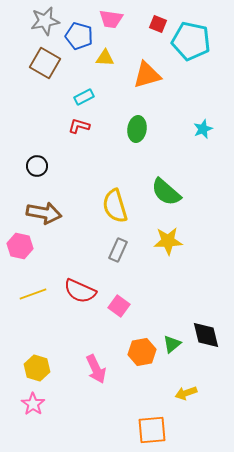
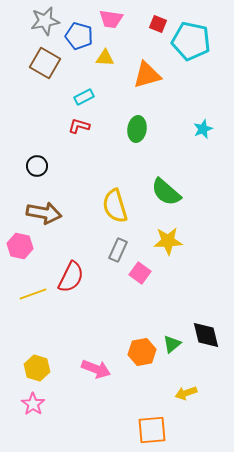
red semicircle: moved 9 px left, 14 px up; rotated 88 degrees counterclockwise
pink square: moved 21 px right, 33 px up
pink arrow: rotated 44 degrees counterclockwise
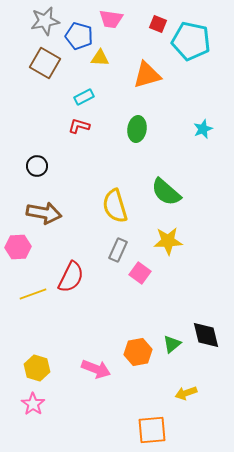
yellow triangle: moved 5 px left
pink hexagon: moved 2 px left, 1 px down; rotated 15 degrees counterclockwise
orange hexagon: moved 4 px left
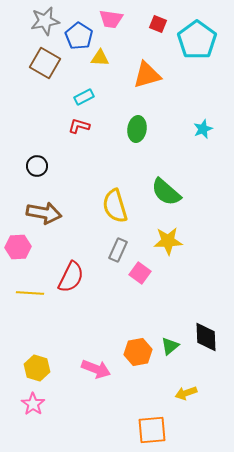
blue pentagon: rotated 16 degrees clockwise
cyan pentagon: moved 6 px right, 1 px up; rotated 24 degrees clockwise
yellow line: moved 3 px left, 1 px up; rotated 24 degrees clockwise
black diamond: moved 2 px down; rotated 12 degrees clockwise
green triangle: moved 2 px left, 2 px down
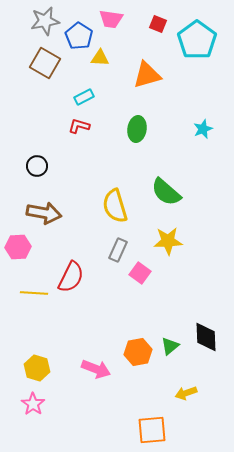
yellow line: moved 4 px right
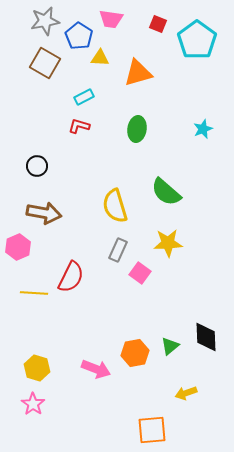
orange triangle: moved 9 px left, 2 px up
yellow star: moved 2 px down
pink hexagon: rotated 20 degrees counterclockwise
orange hexagon: moved 3 px left, 1 px down
